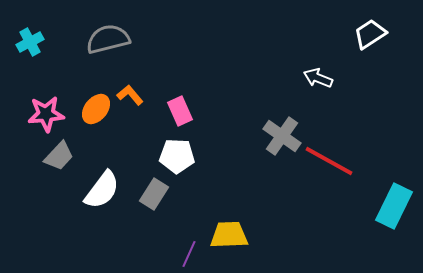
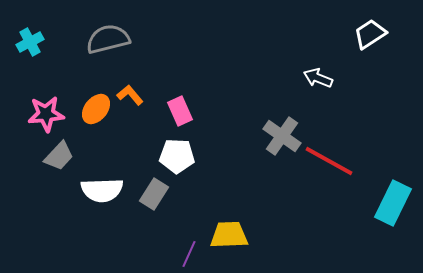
white semicircle: rotated 51 degrees clockwise
cyan rectangle: moved 1 px left, 3 px up
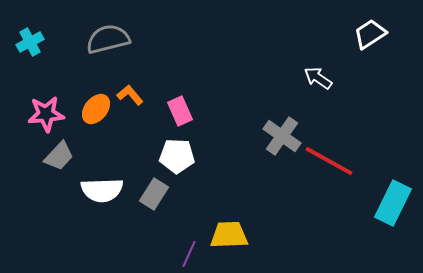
white arrow: rotated 12 degrees clockwise
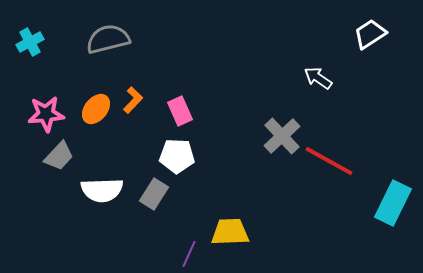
orange L-shape: moved 3 px right, 5 px down; rotated 84 degrees clockwise
gray cross: rotated 12 degrees clockwise
yellow trapezoid: moved 1 px right, 3 px up
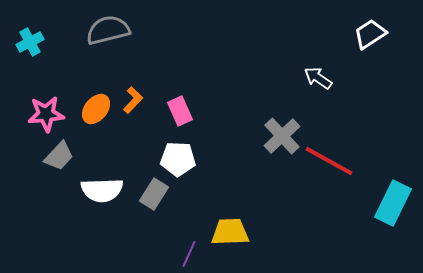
gray semicircle: moved 9 px up
white pentagon: moved 1 px right, 3 px down
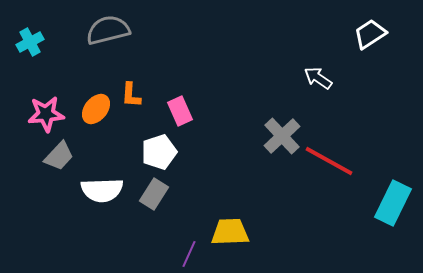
orange L-shape: moved 2 px left, 5 px up; rotated 140 degrees clockwise
white pentagon: moved 19 px left, 7 px up; rotated 20 degrees counterclockwise
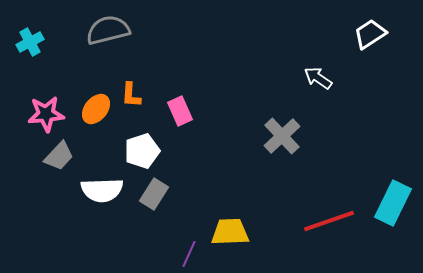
white pentagon: moved 17 px left, 1 px up
red line: moved 60 px down; rotated 48 degrees counterclockwise
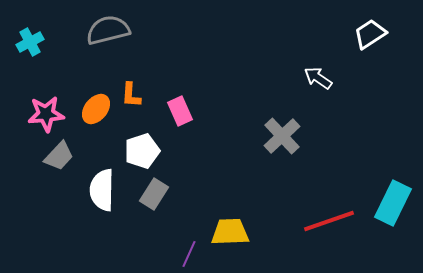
white semicircle: rotated 93 degrees clockwise
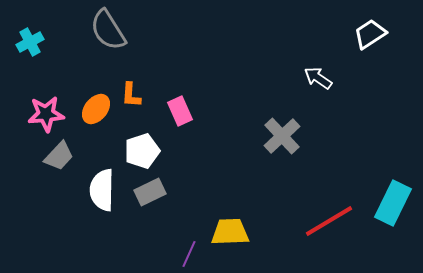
gray semicircle: rotated 108 degrees counterclockwise
gray rectangle: moved 4 px left, 2 px up; rotated 32 degrees clockwise
red line: rotated 12 degrees counterclockwise
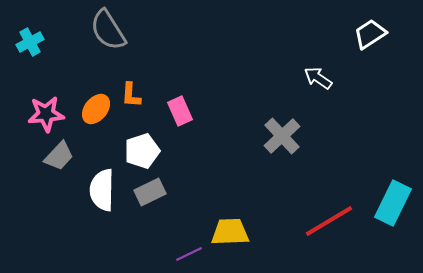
purple line: rotated 40 degrees clockwise
